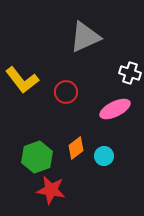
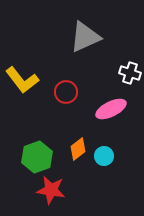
pink ellipse: moved 4 px left
orange diamond: moved 2 px right, 1 px down
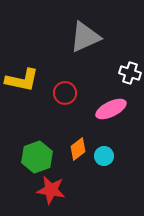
yellow L-shape: rotated 40 degrees counterclockwise
red circle: moved 1 px left, 1 px down
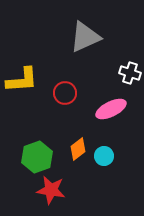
yellow L-shape: rotated 16 degrees counterclockwise
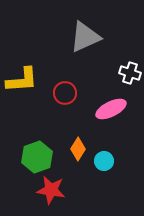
orange diamond: rotated 20 degrees counterclockwise
cyan circle: moved 5 px down
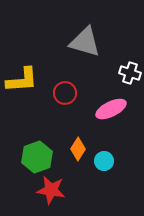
gray triangle: moved 5 px down; rotated 40 degrees clockwise
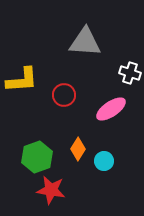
gray triangle: rotated 12 degrees counterclockwise
red circle: moved 1 px left, 2 px down
pink ellipse: rotated 8 degrees counterclockwise
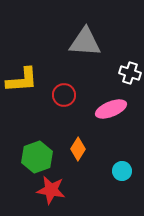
pink ellipse: rotated 12 degrees clockwise
cyan circle: moved 18 px right, 10 px down
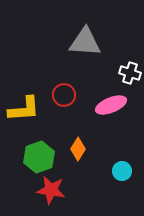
yellow L-shape: moved 2 px right, 29 px down
pink ellipse: moved 4 px up
green hexagon: moved 2 px right
